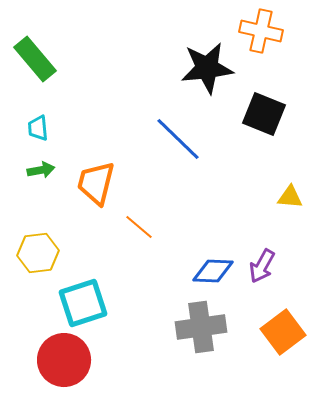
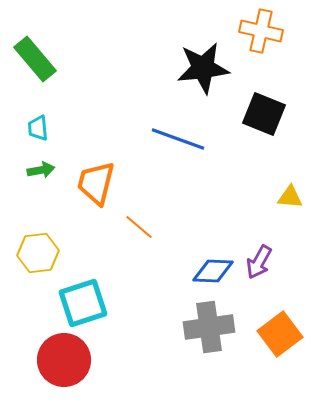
black star: moved 4 px left
blue line: rotated 24 degrees counterclockwise
purple arrow: moved 3 px left, 4 px up
gray cross: moved 8 px right
orange square: moved 3 px left, 2 px down
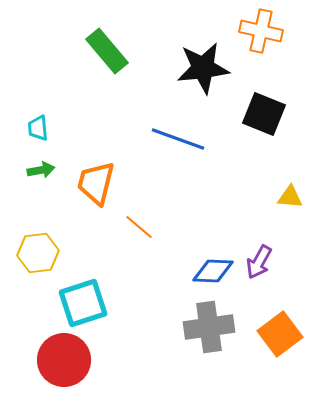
green rectangle: moved 72 px right, 8 px up
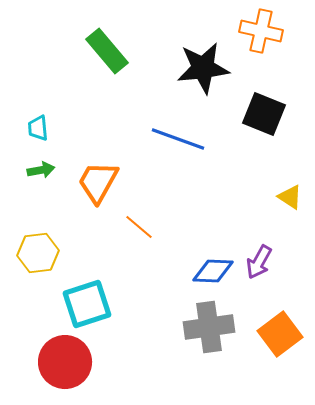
orange trapezoid: moved 2 px right, 1 px up; rotated 15 degrees clockwise
yellow triangle: rotated 28 degrees clockwise
cyan square: moved 4 px right, 1 px down
red circle: moved 1 px right, 2 px down
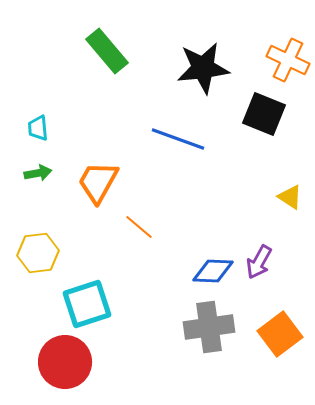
orange cross: moved 27 px right, 29 px down; rotated 12 degrees clockwise
green arrow: moved 3 px left, 3 px down
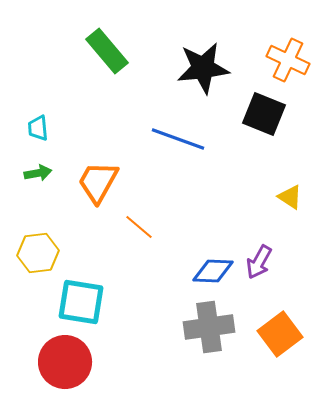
cyan square: moved 6 px left, 2 px up; rotated 27 degrees clockwise
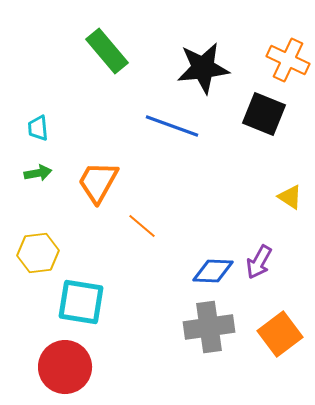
blue line: moved 6 px left, 13 px up
orange line: moved 3 px right, 1 px up
red circle: moved 5 px down
